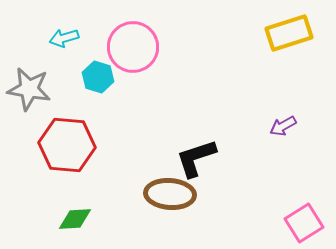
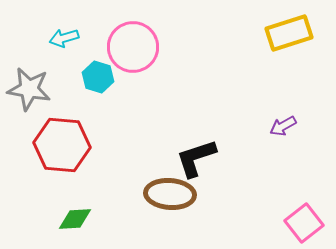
red hexagon: moved 5 px left
pink square: rotated 6 degrees counterclockwise
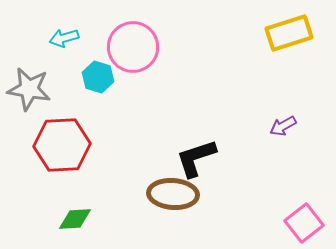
red hexagon: rotated 8 degrees counterclockwise
brown ellipse: moved 3 px right
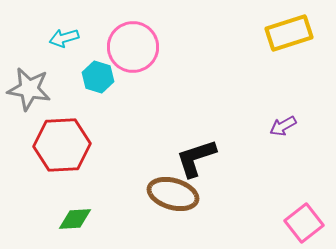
brown ellipse: rotated 12 degrees clockwise
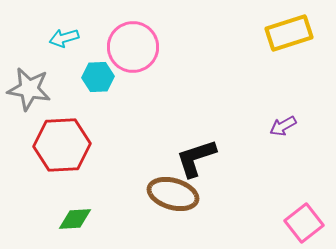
cyan hexagon: rotated 20 degrees counterclockwise
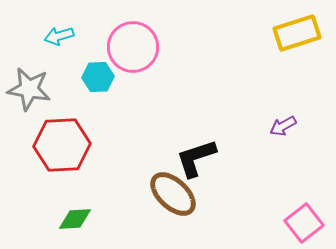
yellow rectangle: moved 8 px right
cyan arrow: moved 5 px left, 2 px up
brown ellipse: rotated 27 degrees clockwise
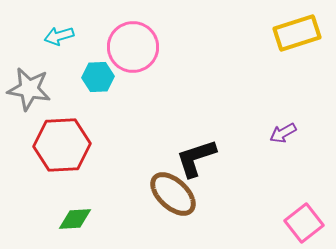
purple arrow: moved 7 px down
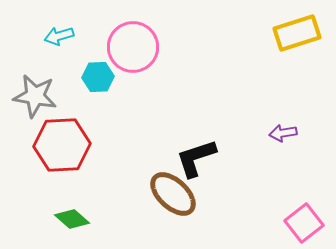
gray star: moved 6 px right, 7 px down
purple arrow: rotated 20 degrees clockwise
green diamond: moved 3 px left; rotated 44 degrees clockwise
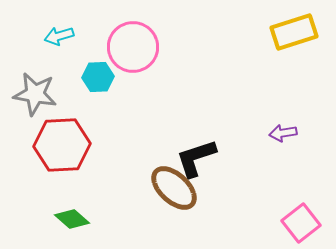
yellow rectangle: moved 3 px left, 1 px up
gray star: moved 2 px up
brown ellipse: moved 1 px right, 6 px up
pink square: moved 3 px left
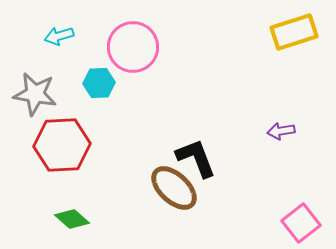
cyan hexagon: moved 1 px right, 6 px down
purple arrow: moved 2 px left, 2 px up
black L-shape: rotated 87 degrees clockwise
